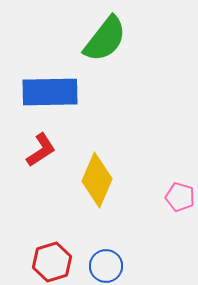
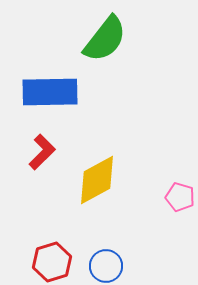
red L-shape: moved 1 px right, 2 px down; rotated 12 degrees counterclockwise
yellow diamond: rotated 38 degrees clockwise
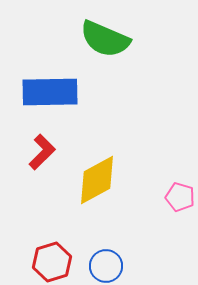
green semicircle: rotated 75 degrees clockwise
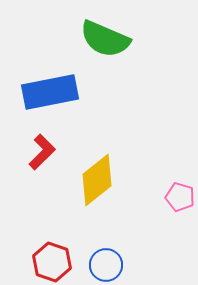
blue rectangle: rotated 10 degrees counterclockwise
yellow diamond: rotated 10 degrees counterclockwise
red hexagon: rotated 24 degrees counterclockwise
blue circle: moved 1 px up
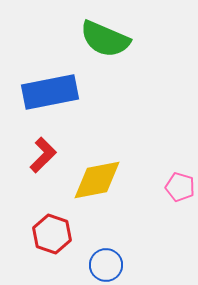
red L-shape: moved 1 px right, 3 px down
yellow diamond: rotated 28 degrees clockwise
pink pentagon: moved 10 px up
red hexagon: moved 28 px up
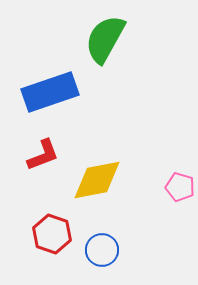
green semicircle: rotated 96 degrees clockwise
blue rectangle: rotated 8 degrees counterclockwise
red L-shape: rotated 24 degrees clockwise
blue circle: moved 4 px left, 15 px up
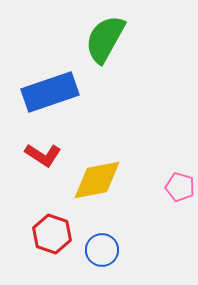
red L-shape: rotated 54 degrees clockwise
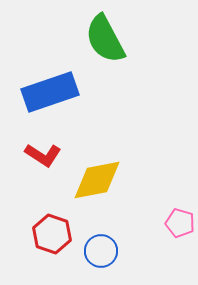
green semicircle: rotated 57 degrees counterclockwise
pink pentagon: moved 36 px down
blue circle: moved 1 px left, 1 px down
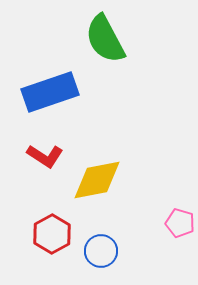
red L-shape: moved 2 px right, 1 px down
red hexagon: rotated 12 degrees clockwise
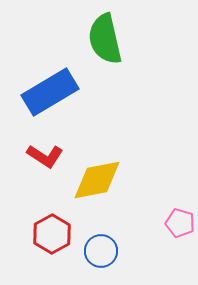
green semicircle: rotated 15 degrees clockwise
blue rectangle: rotated 12 degrees counterclockwise
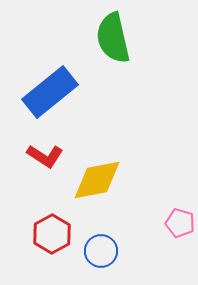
green semicircle: moved 8 px right, 1 px up
blue rectangle: rotated 8 degrees counterclockwise
